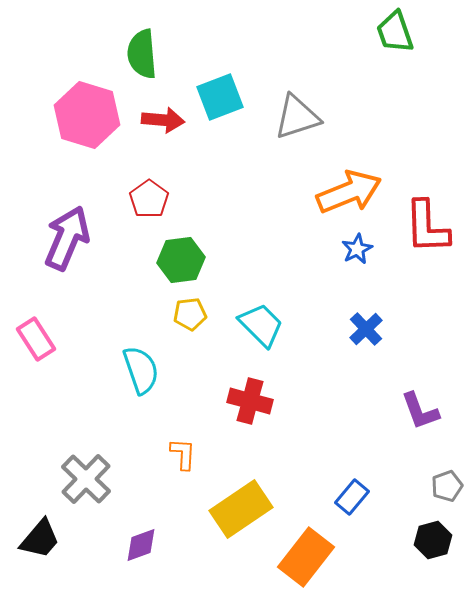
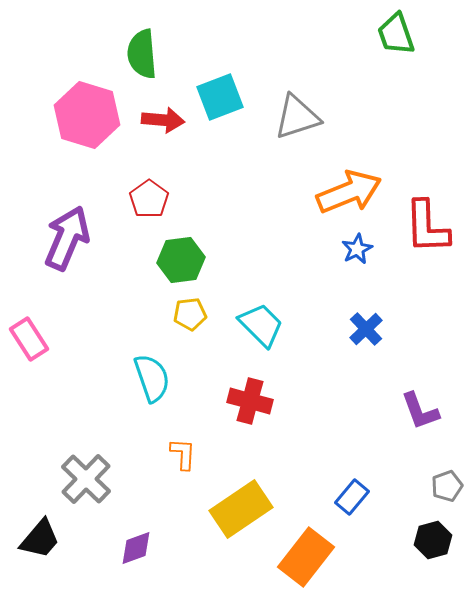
green trapezoid: moved 1 px right, 2 px down
pink rectangle: moved 7 px left
cyan semicircle: moved 11 px right, 8 px down
purple diamond: moved 5 px left, 3 px down
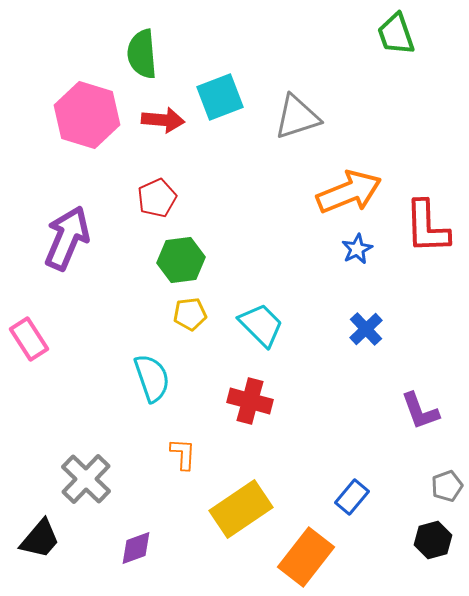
red pentagon: moved 8 px right, 1 px up; rotated 12 degrees clockwise
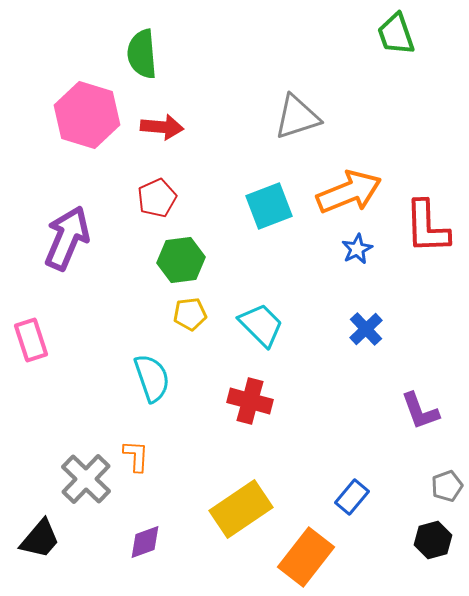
cyan square: moved 49 px right, 109 px down
red arrow: moved 1 px left, 7 px down
pink rectangle: moved 2 px right, 1 px down; rotated 15 degrees clockwise
orange L-shape: moved 47 px left, 2 px down
purple diamond: moved 9 px right, 6 px up
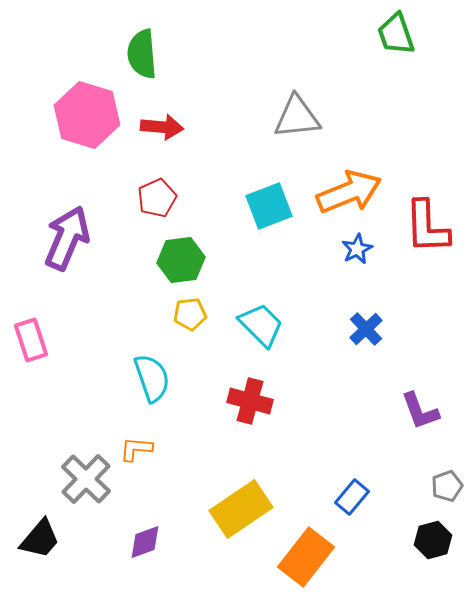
gray triangle: rotated 12 degrees clockwise
orange L-shape: moved 7 px up; rotated 88 degrees counterclockwise
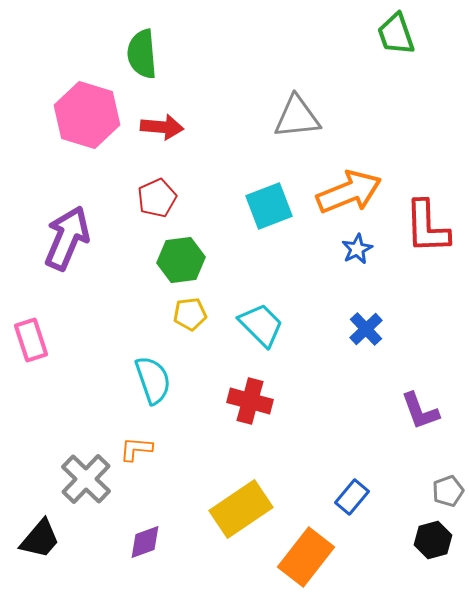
cyan semicircle: moved 1 px right, 2 px down
gray pentagon: moved 1 px right, 5 px down
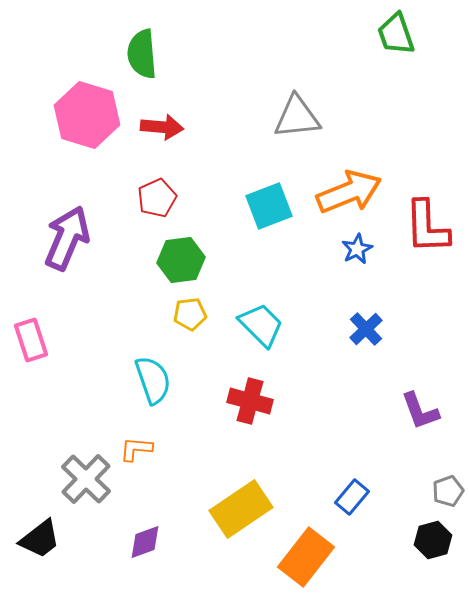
black trapezoid: rotated 12 degrees clockwise
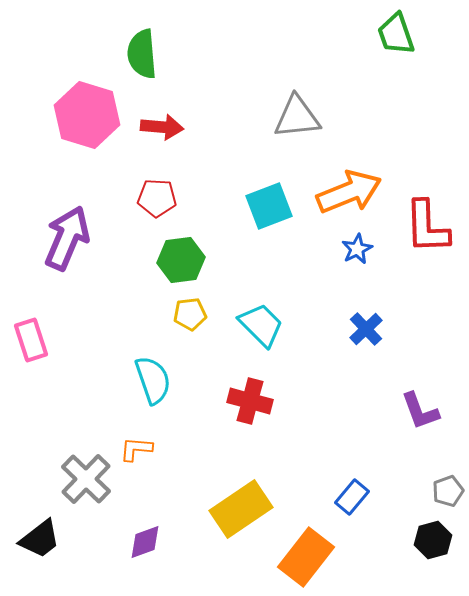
red pentagon: rotated 27 degrees clockwise
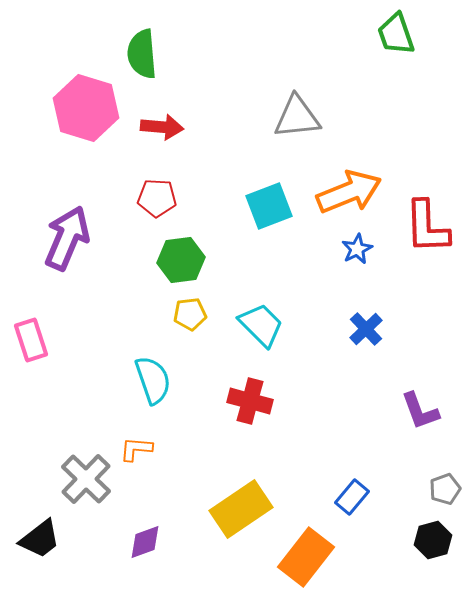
pink hexagon: moved 1 px left, 7 px up
gray pentagon: moved 3 px left, 2 px up
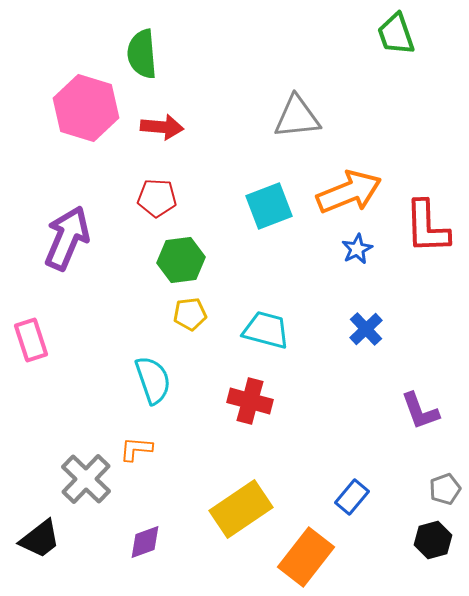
cyan trapezoid: moved 5 px right, 5 px down; rotated 30 degrees counterclockwise
